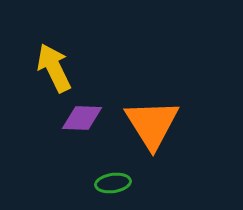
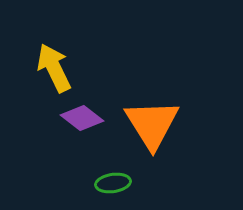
purple diamond: rotated 36 degrees clockwise
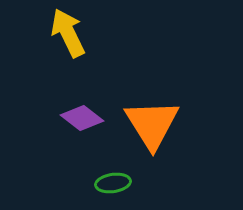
yellow arrow: moved 14 px right, 35 px up
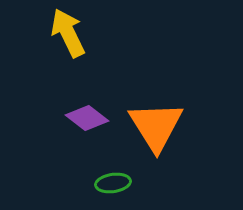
purple diamond: moved 5 px right
orange triangle: moved 4 px right, 2 px down
